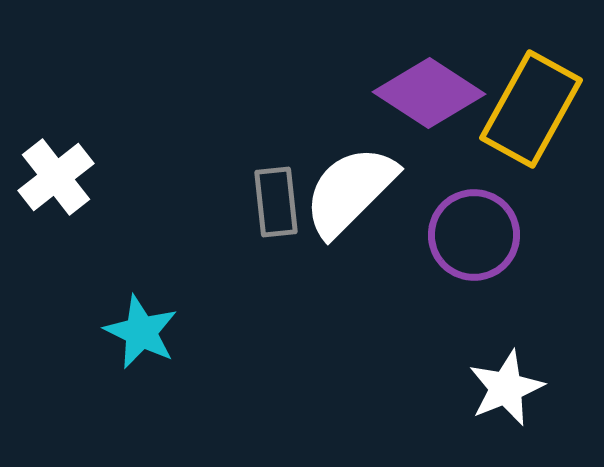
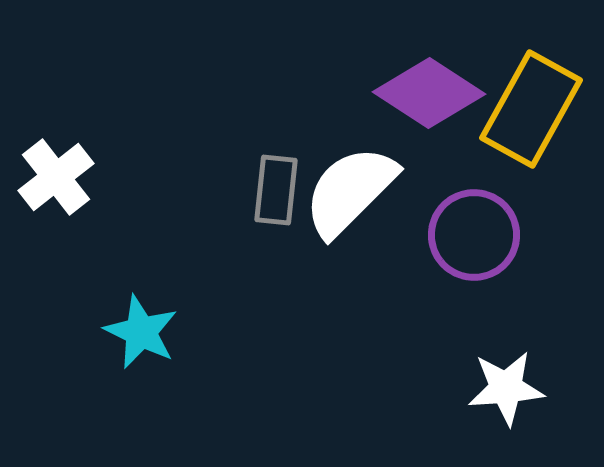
gray rectangle: moved 12 px up; rotated 12 degrees clockwise
white star: rotated 18 degrees clockwise
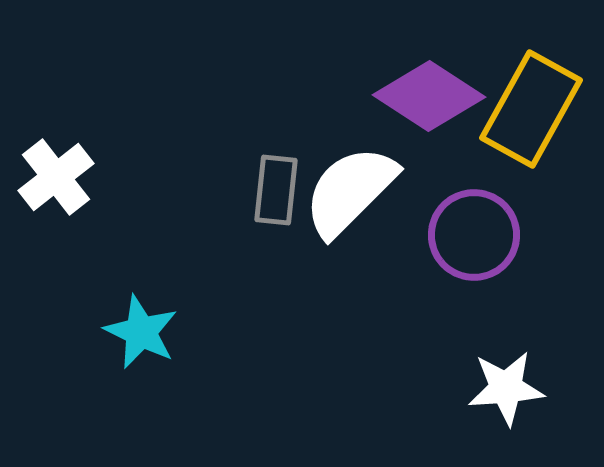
purple diamond: moved 3 px down
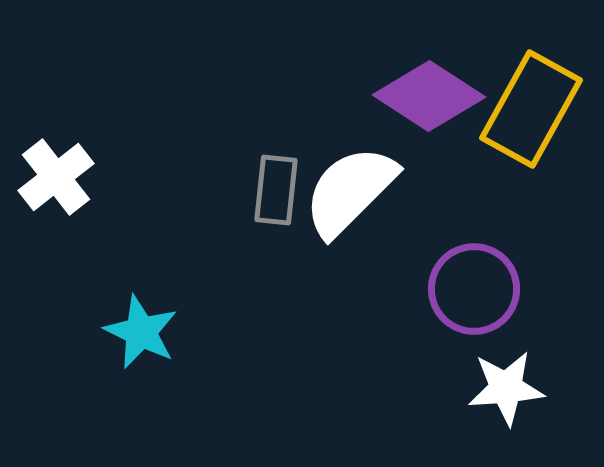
purple circle: moved 54 px down
